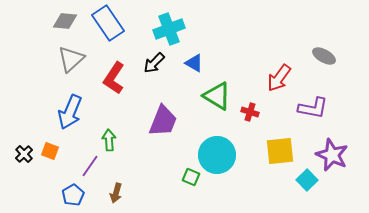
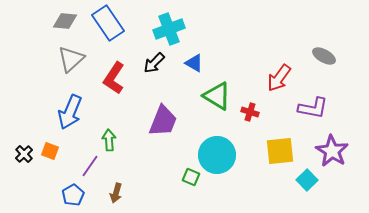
purple star: moved 4 px up; rotated 8 degrees clockwise
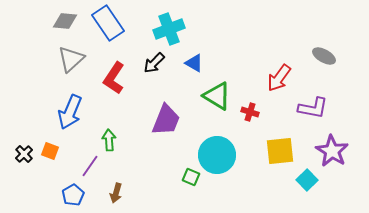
purple trapezoid: moved 3 px right, 1 px up
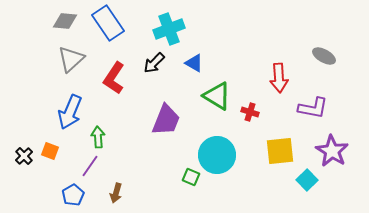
red arrow: rotated 40 degrees counterclockwise
green arrow: moved 11 px left, 3 px up
black cross: moved 2 px down
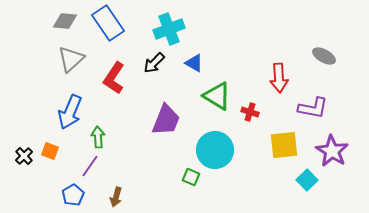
yellow square: moved 4 px right, 6 px up
cyan circle: moved 2 px left, 5 px up
brown arrow: moved 4 px down
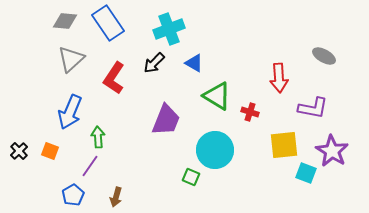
black cross: moved 5 px left, 5 px up
cyan square: moved 1 px left, 7 px up; rotated 25 degrees counterclockwise
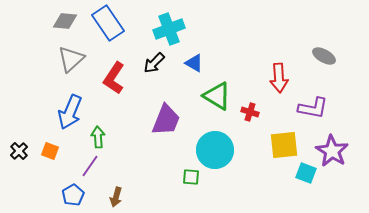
green square: rotated 18 degrees counterclockwise
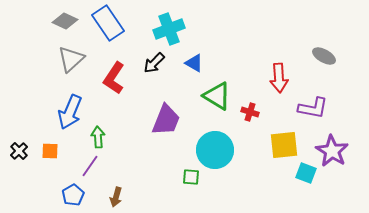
gray diamond: rotated 20 degrees clockwise
orange square: rotated 18 degrees counterclockwise
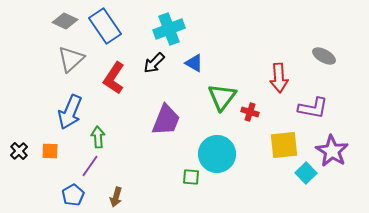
blue rectangle: moved 3 px left, 3 px down
green triangle: moved 5 px right, 1 px down; rotated 36 degrees clockwise
cyan circle: moved 2 px right, 4 px down
cyan square: rotated 25 degrees clockwise
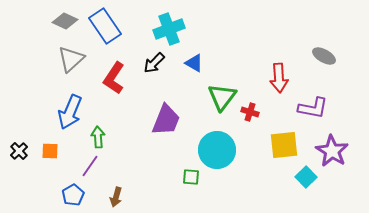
cyan circle: moved 4 px up
cyan square: moved 4 px down
